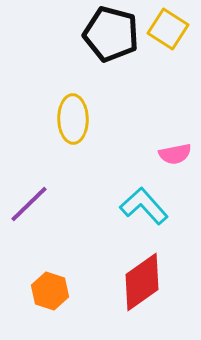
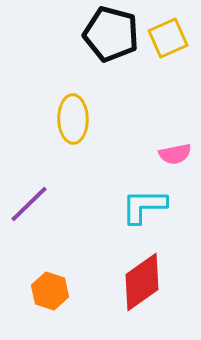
yellow square: moved 9 px down; rotated 33 degrees clockwise
cyan L-shape: rotated 48 degrees counterclockwise
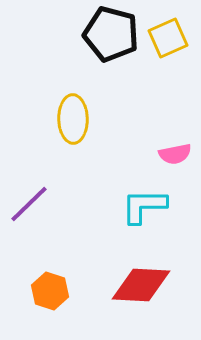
red diamond: moved 1 px left, 3 px down; rotated 38 degrees clockwise
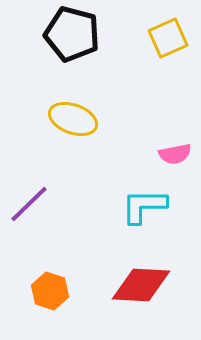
black pentagon: moved 39 px left
yellow ellipse: rotated 69 degrees counterclockwise
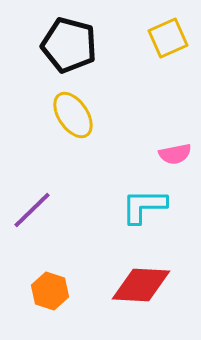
black pentagon: moved 3 px left, 11 px down
yellow ellipse: moved 4 px up; rotated 36 degrees clockwise
purple line: moved 3 px right, 6 px down
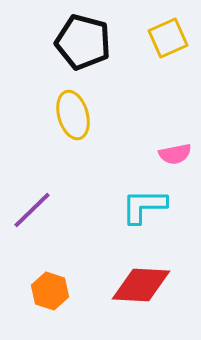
black pentagon: moved 14 px right, 3 px up
yellow ellipse: rotated 18 degrees clockwise
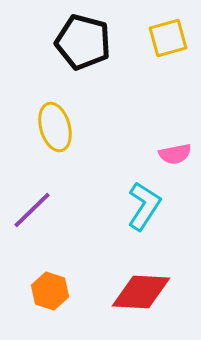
yellow square: rotated 9 degrees clockwise
yellow ellipse: moved 18 px left, 12 px down
cyan L-shape: rotated 123 degrees clockwise
red diamond: moved 7 px down
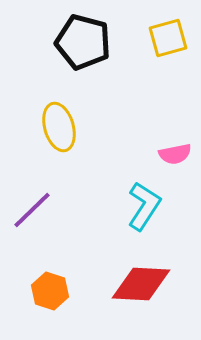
yellow ellipse: moved 4 px right
red diamond: moved 8 px up
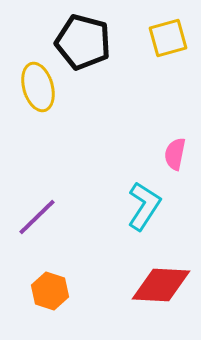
yellow ellipse: moved 21 px left, 40 px up
pink semicircle: rotated 112 degrees clockwise
purple line: moved 5 px right, 7 px down
red diamond: moved 20 px right, 1 px down
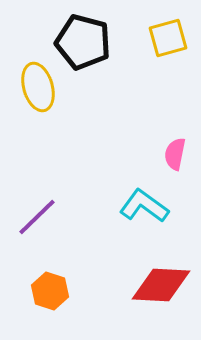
cyan L-shape: rotated 87 degrees counterclockwise
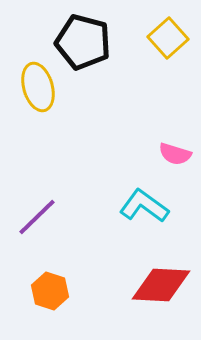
yellow square: rotated 27 degrees counterclockwise
pink semicircle: rotated 84 degrees counterclockwise
